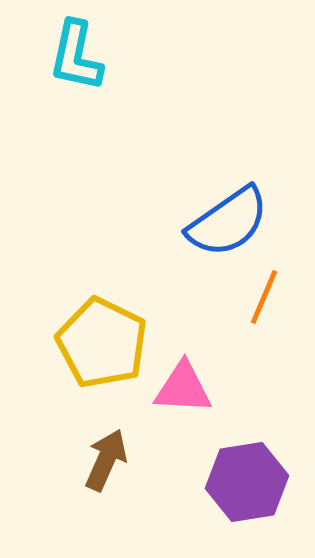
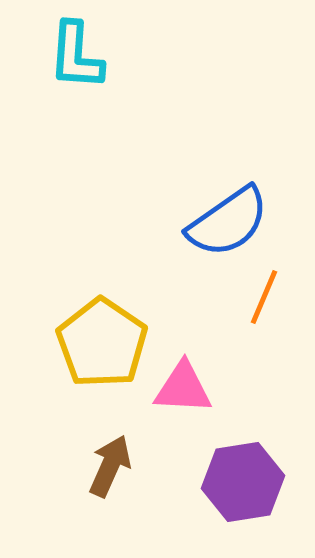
cyan L-shape: rotated 8 degrees counterclockwise
yellow pentagon: rotated 8 degrees clockwise
brown arrow: moved 4 px right, 6 px down
purple hexagon: moved 4 px left
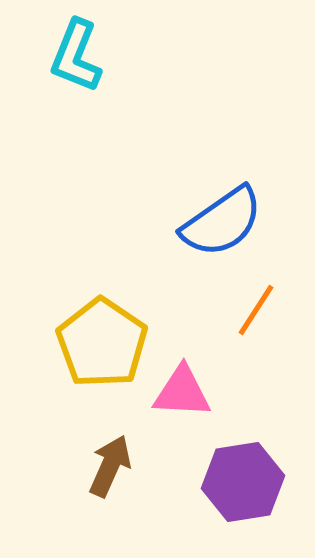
cyan L-shape: rotated 18 degrees clockwise
blue semicircle: moved 6 px left
orange line: moved 8 px left, 13 px down; rotated 10 degrees clockwise
pink triangle: moved 1 px left, 4 px down
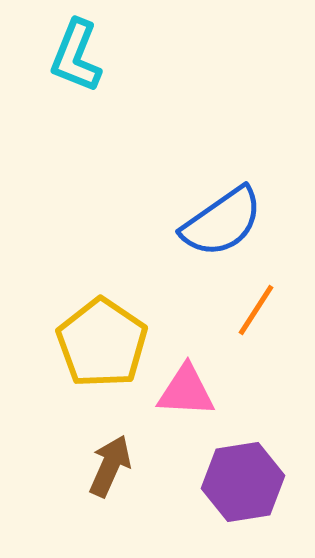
pink triangle: moved 4 px right, 1 px up
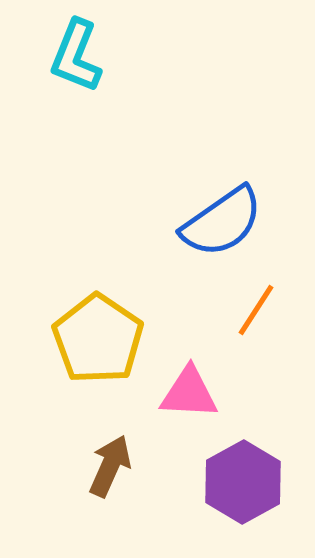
yellow pentagon: moved 4 px left, 4 px up
pink triangle: moved 3 px right, 2 px down
purple hexagon: rotated 20 degrees counterclockwise
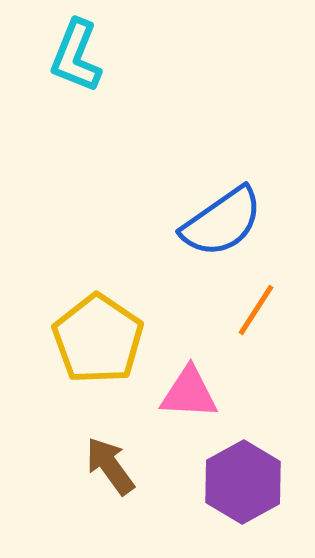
brown arrow: rotated 60 degrees counterclockwise
